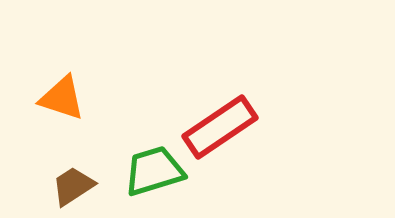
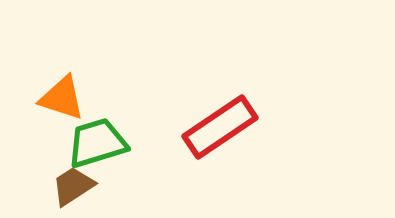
green trapezoid: moved 57 px left, 28 px up
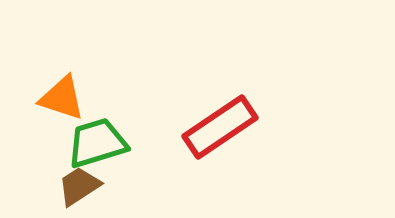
brown trapezoid: moved 6 px right
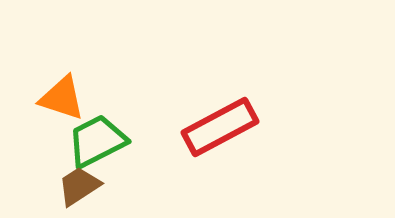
red rectangle: rotated 6 degrees clockwise
green trapezoid: moved 2 px up; rotated 10 degrees counterclockwise
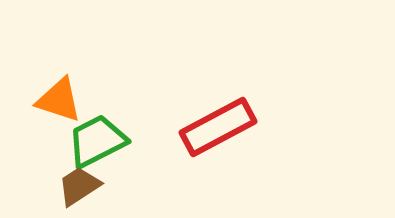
orange triangle: moved 3 px left, 2 px down
red rectangle: moved 2 px left
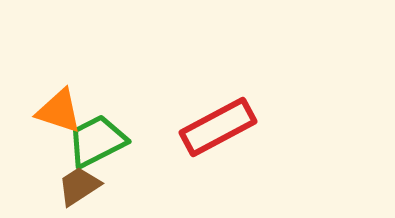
orange triangle: moved 11 px down
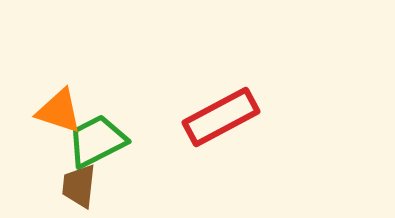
red rectangle: moved 3 px right, 10 px up
brown trapezoid: rotated 51 degrees counterclockwise
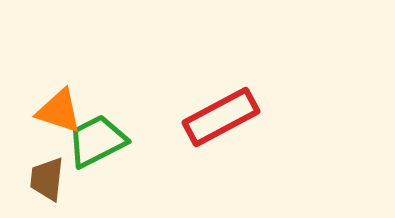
brown trapezoid: moved 32 px left, 7 px up
